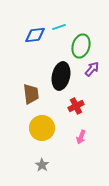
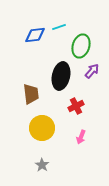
purple arrow: moved 2 px down
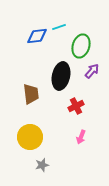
blue diamond: moved 2 px right, 1 px down
yellow circle: moved 12 px left, 9 px down
gray star: rotated 24 degrees clockwise
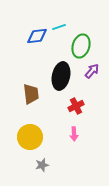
pink arrow: moved 7 px left, 3 px up; rotated 24 degrees counterclockwise
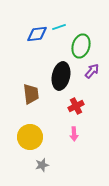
blue diamond: moved 2 px up
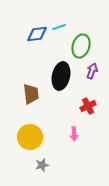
purple arrow: rotated 21 degrees counterclockwise
red cross: moved 12 px right
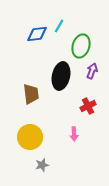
cyan line: moved 1 px up; rotated 40 degrees counterclockwise
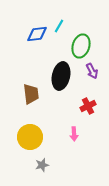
purple arrow: rotated 133 degrees clockwise
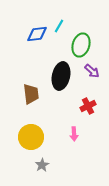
green ellipse: moved 1 px up
purple arrow: rotated 21 degrees counterclockwise
yellow circle: moved 1 px right
gray star: rotated 16 degrees counterclockwise
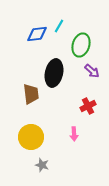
black ellipse: moved 7 px left, 3 px up
gray star: rotated 24 degrees counterclockwise
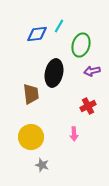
purple arrow: rotated 126 degrees clockwise
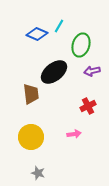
blue diamond: rotated 30 degrees clockwise
black ellipse: moved 1 px up; rotated 40 degrees clockwise
pink arrow: rotated 96 degrees counterclockwise
gray star: moved 4 px left, 8 px down
